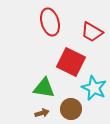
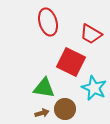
red ellipse: moved 2 px left
red trapezoid: moved 1 px left, 2 px down
brown circle: moved 6 px left
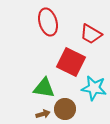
cyan star: rotated 15 degrees counterclockwise
brown arrow: moved 1 px right, 1 px down
